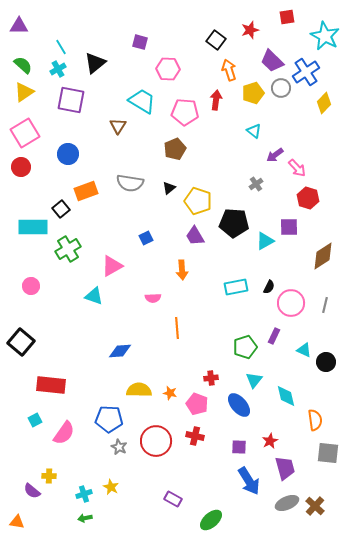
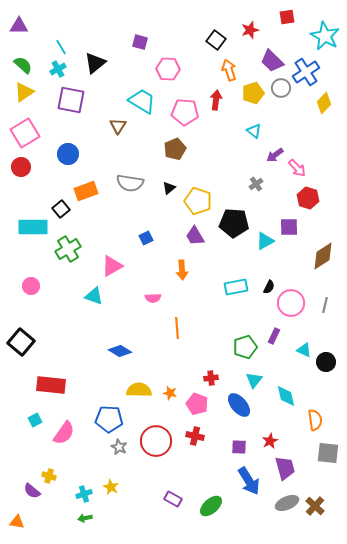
blue diamond at (120, 351): rotated 35 degrees clockwise
yellow cross at (49, 476): rotated 16 degrees clockwise
green ellipse at (211, 520): moved 14 px up
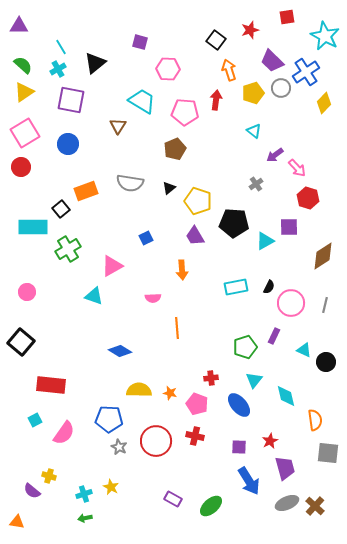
blue circle at (68, 154): moved 10 px up
pink circle at (31, 286): moved 4 px left, 6 px down
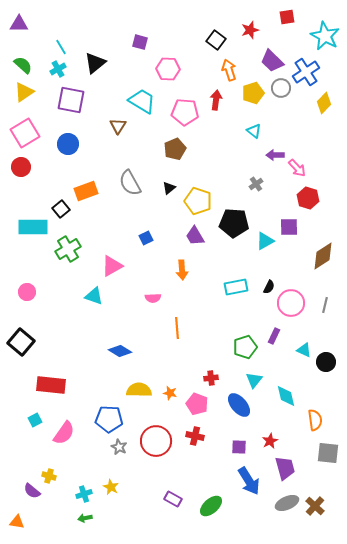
purple triangle at (19, 26): moved 2 px up
purple arrow at (275, 155): rotated 36 degrees clockwise
gray semicircle at (130, 183): rotated 52 degrees clockwise
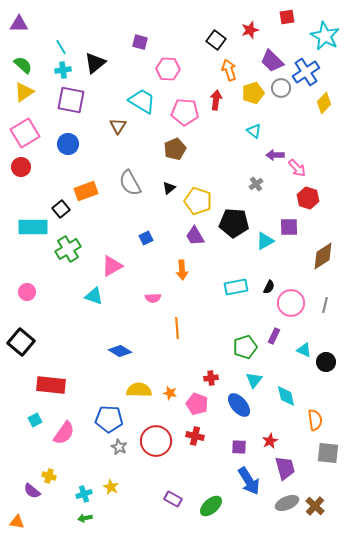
cyan cross at (58, 69): moved 5 px right, 1 px down; rotated 21 degrees clockwise
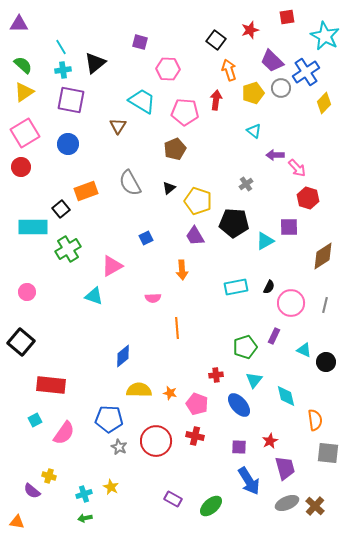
gray cross at (256, 184): moved 10 px left
blue diamond at (120, 351): moved 3 px right, 5 px down; rotated 70 degrees counterclockwise
red cross at (211, 378): moved 5 px right, 3 px up
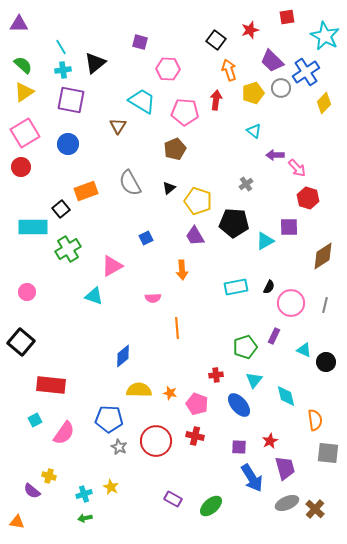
blue arrow at (249, 481): moved 3 px right, 3 px up
brown cross at (315, 506): moved 3 px down
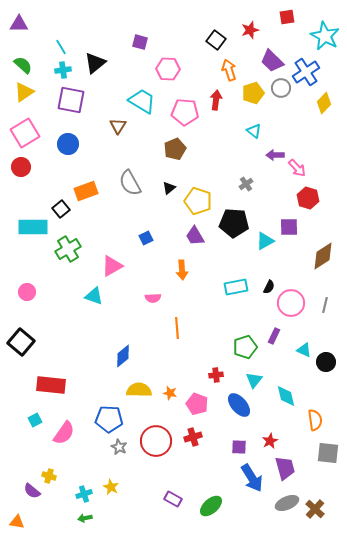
red cross at (195, 436): moved 2 px left, 1 px down; rotated 30 degrees counterclockwise
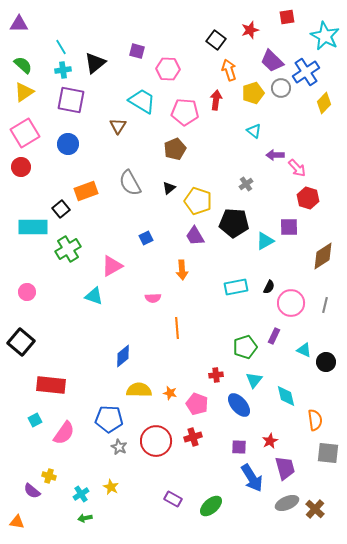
purple square at (140, 42): moved 3 px left, 9 px down
cyan cross at (84, 494): moved 3 px left; rotated 14 degrees counterclockwise
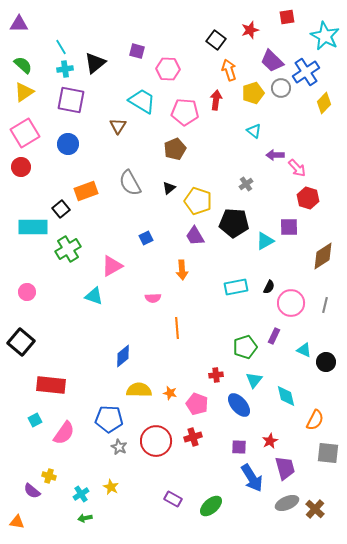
cyan cross at (63, 70): moved 2 px right, 1 px up
orange semicircle at (315, 420): rotated 35 degrees clockwise
